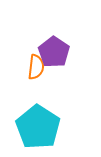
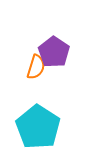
orange semicircle: rotated 10 degrees clockwise
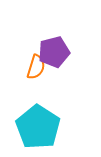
purple pentagon: rotated 24 degrees clockwise
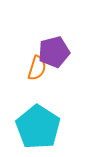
orange semicircle: moved 1 px right, 1 px down
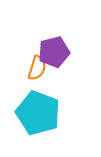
cyan pentagon: moved 14 px up; rotated 12 degrees counterclockwise
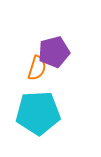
cyan pentagon: rotated 24 degrees counterclockwise
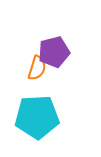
cyan pentagon: moved 1 px left, 4 px down
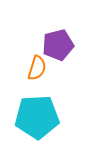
purple pentagon: moved 4 px right, 7 px up
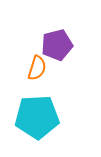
purple pentagon: moved 1 px left
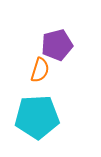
orange semicircle: moved 3 px right, 2 px down
